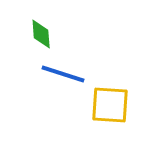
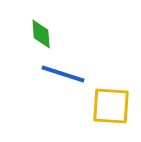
yellow square: moved 1 px right, 1 px down
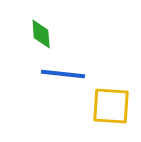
blue line: rotated 12 degrees counterclockwise
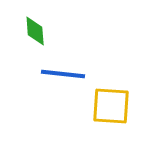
green diamond: moved 6 px left, 3 px up
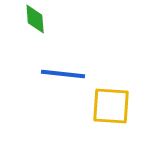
green diamond: moved 12 px up
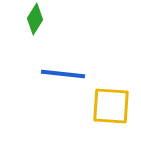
green diamond: rotated 36 degrees clockwise
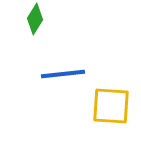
blue line: rotated 12 degrees counterclockwise
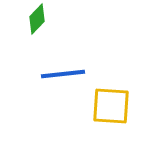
green diamond: moved 2 px right; rotated 12 degrees clockwise
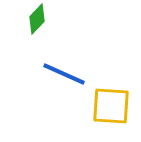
blue line: moved 1 px right; rotated 30 degrees clockwise
